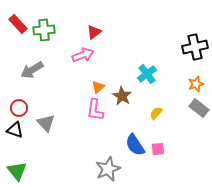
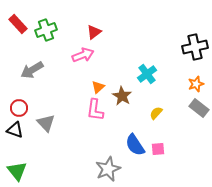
green cross: moved 2 px right; rotated 15 degrees counterclockwise
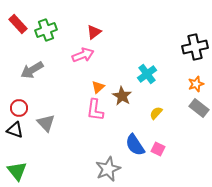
pink square: rotated 32 degrees clockwise
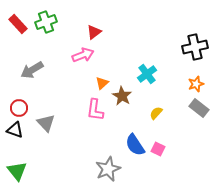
green cross: moved 8 px up
orange triangle: moved 4 px right, 4 px up
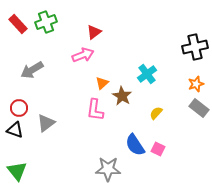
gray triangle: rotated 36 degrees clockwise
gray star: rotated 25 degrees clockwise
